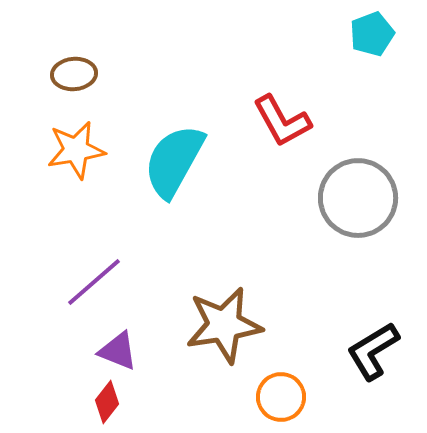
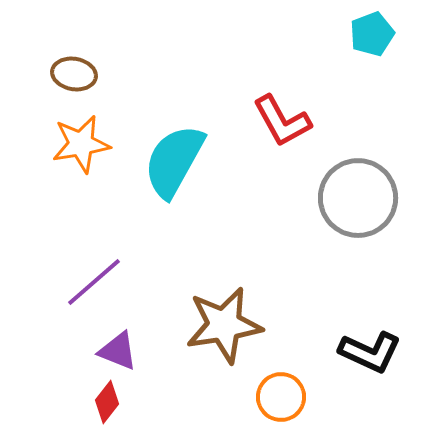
brown ellipse: rotated 15 degrees clockwise
orange star: moved 5 px right, 6 px up
black L-shape: moved 3 px left, 1 px down; rotated 124 degrees counterclockwise
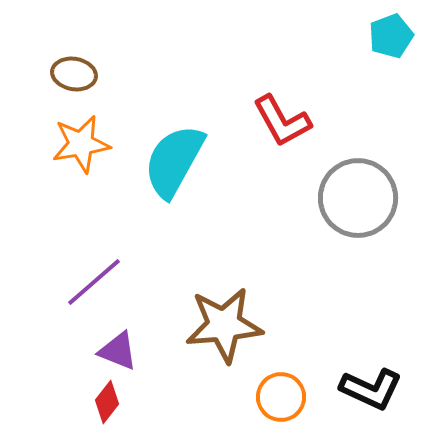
cyan pentagon: moved 19 px right, 2 px down
brown star: rotated 4 degrees clockwise
black L-shape: moved 1 px right, 37 px down
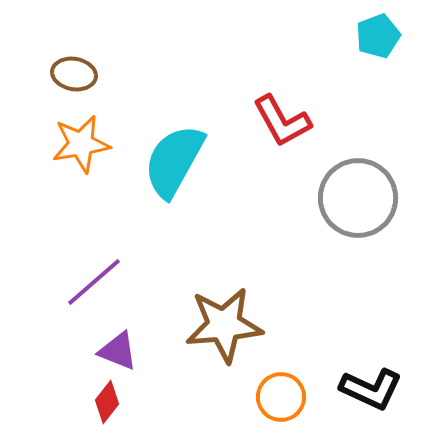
cyan pentagon: moved 13 px left
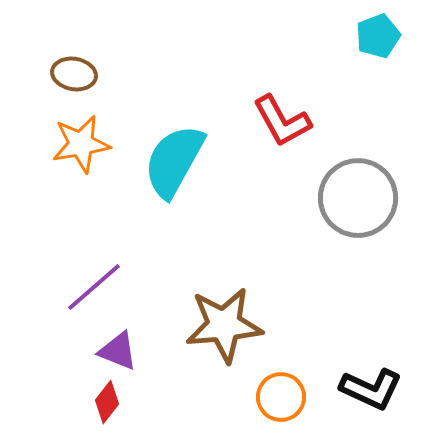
purple line: moved 5 px down
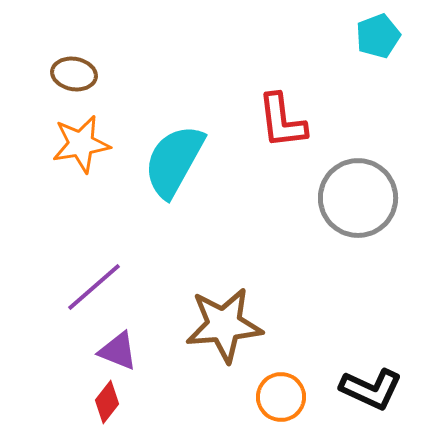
red L-shape: rotated 22 degrees clockwise
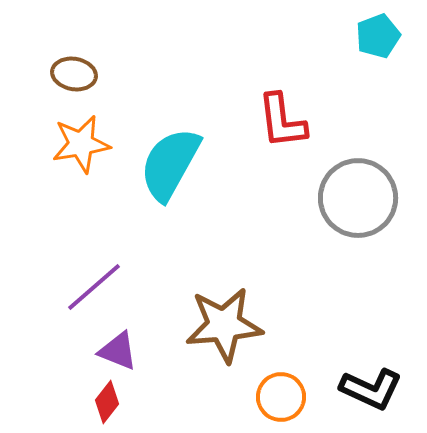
cyan semicircle: moved 4 px left, 3 px down
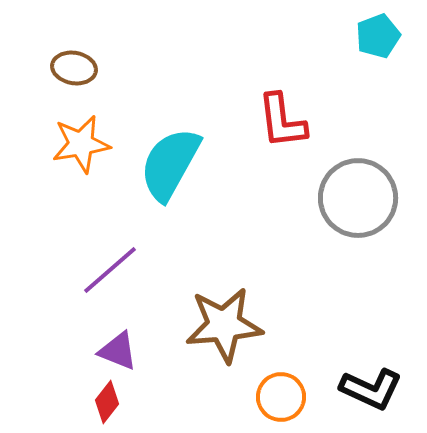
brown ellipse: moved 6 px up
purple line: moved 16 px right, 17 px up
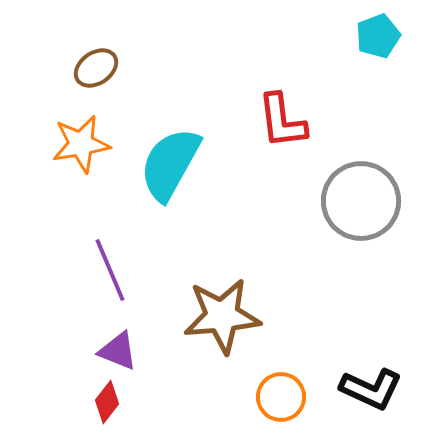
brown ellipse: moved 22 px right; rotated 45 degrees counterclockwise
gray circle: moved 3 px right, 3 px down
purple line: rotated 72 degrees counterclockwise
brown star: moved 2 px left, 9 px up
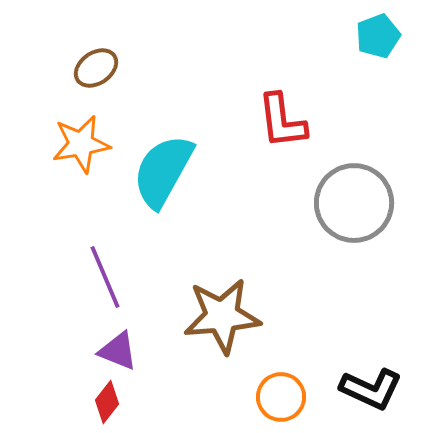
cyan semicircle: moved 7 px left, 7 px down
gray circle: moved 7 px left, 2 px down
purple line: moved 5 px left, 7 px down
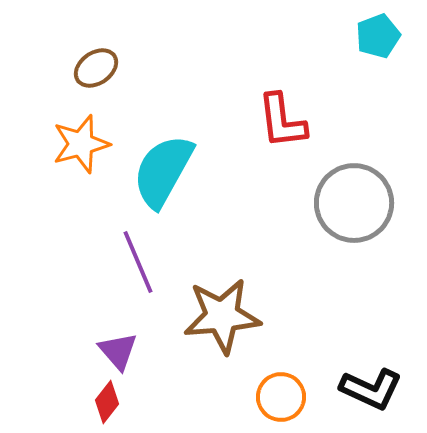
orange star: rotated 6 degrees counterclockwise
purple line: moved 33 px right, 15 px up
purple triangle: rotated 27 degrees clockwise
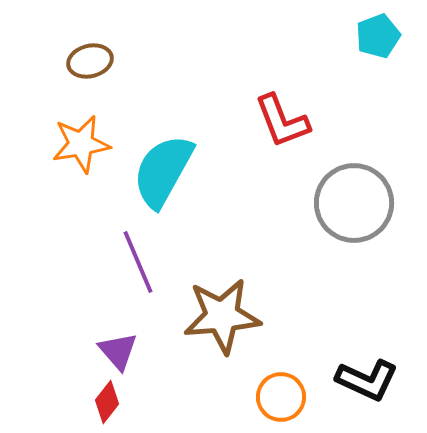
brown ellipse: moved 6 px left, 7 px up; rotated 21 degrees clockwise
red L-shape: rotated 14 degrees counterclockwise
orange star: rotated 6 degrees clockwise
black L-shape: moved 4 px left, 9 px up
